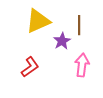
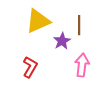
red L-shape: rotated 25 degrees counterclockwise
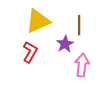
purple star: moved 3 px right, 3 px down
red L-shape: moved 15 px up
